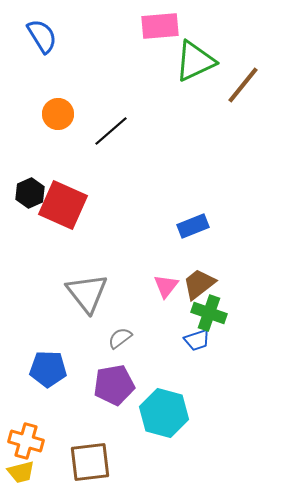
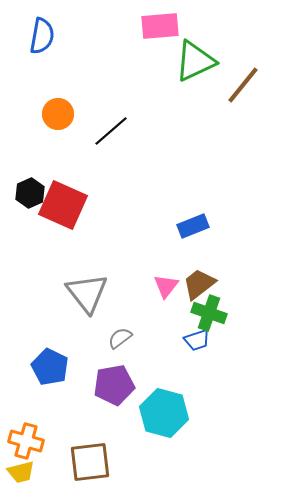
blue semicircle: rotated 42 degrees clockwise
blue pentagon: moved 2 px right, 2 px up; rotated 24 degrees clockwise
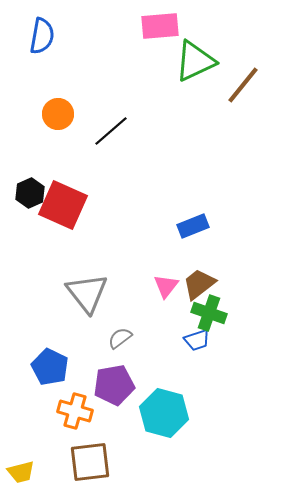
orange cross: moved 49 px right, 30 px up
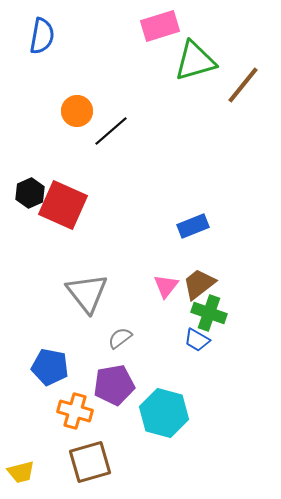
pink rectangle: rotated 12 degrees counterclockwise
green triangle: rotated 9 degrees clockwise
orange circle: moved 19 px right, 3 px up
blue trapezoid: rotated 48 degrees clockwise
blue pentagon: rotated 15 degrees counterclockwise
brown square: rotated 9 degrees counterclockwise
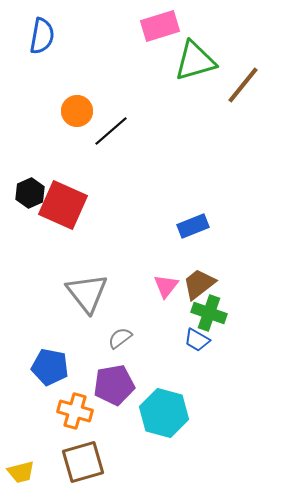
brown square: moved 7 px left
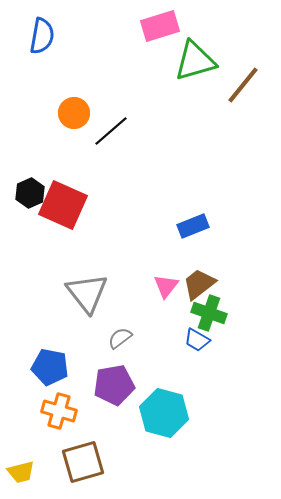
orange circle: moved 3 px left, 2 px down
orange cross: moved 16 px left
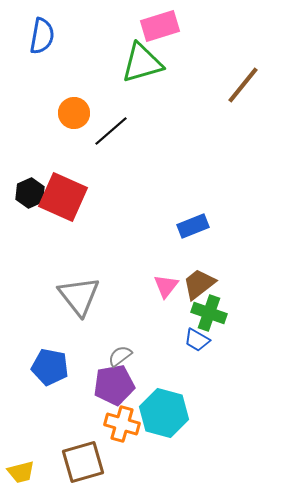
green triangle: moved 53 px left, 2 px down
red square: moved 8 px up
gray triangle: moved 8 px left, 3 px down
gray semicircle: moved 18 px down
orange cross: moved 63 px right, 13 px down
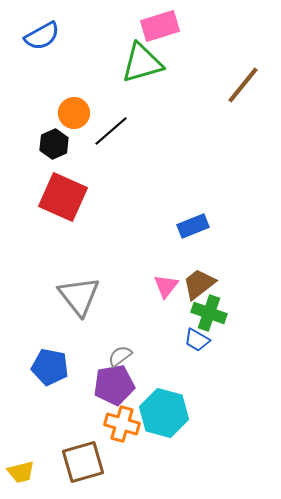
blue semicircle: rotated 51 degrees clockwise
black hexagon: moved 24 px right, 49 px up
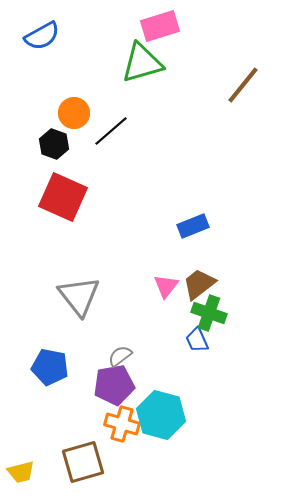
black hexagon: rotated 16 degrees counterclockwise
blue trapezoid: rotated 36 degrees clockwise
cyan hexagon: moved 3 px left, 2 px down
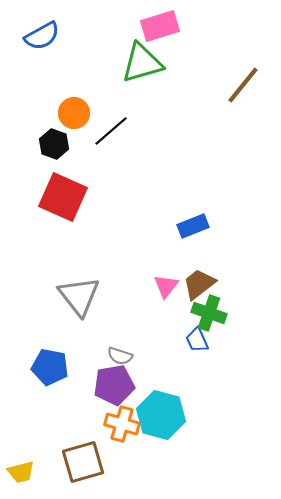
gray semicircle: rotated 125 degrees counterclockwise
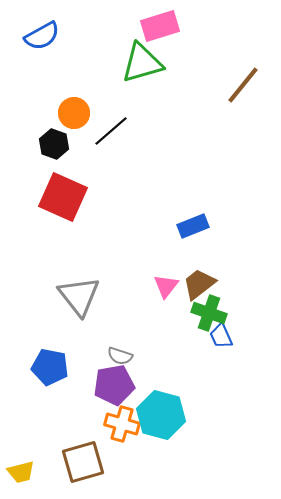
blue trapezoid: moved 24 px right, 4 px up
